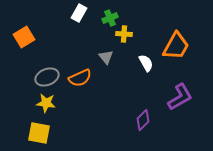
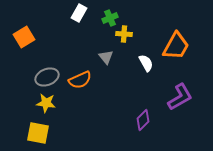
orange semicircle: moved 2 px down
yellow square: moved 1 px left
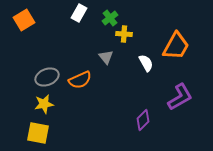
green cross: rotated 14 degrees counterclockwise
orange square: moved 17 px up
yellow star: moved 2 px left, 1 px down; rotated 18 degrees counterclockwise
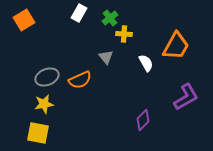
purple L-shape: moved 6 px right
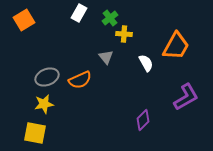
yellow square: moved 3 px left
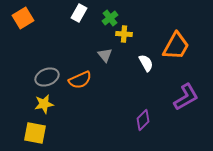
orange square: moved 1 px left, 2 px up
gray triangle: moved 1 px left, 2 px up
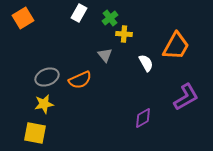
purple diamond: moved 2 px up; rotated 15 degrees clockwise
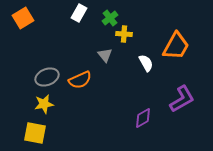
purple L-shape: moved 4 px left, 2 px down
